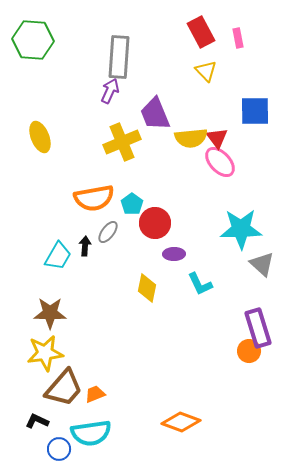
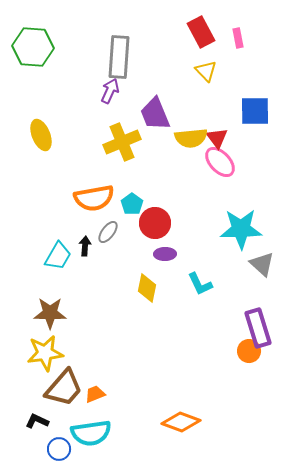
green hexagon: moved 7 px down
yellow ellipse: moved 1 px right, 2 px up
purple ellipse: moved 9 px left
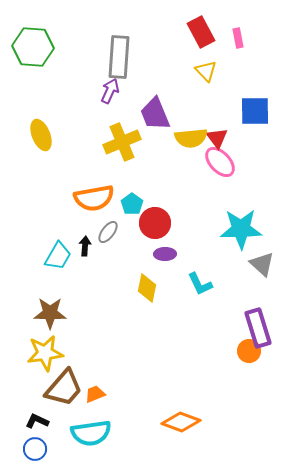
blue circle: moved 24 px left
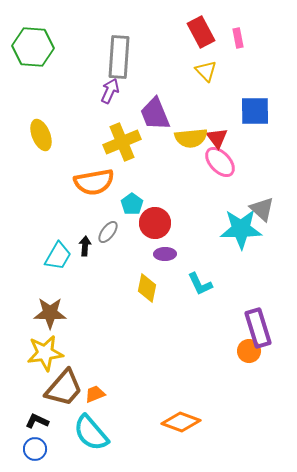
orange semicircle: moved 16 px up
gray triangle: moved 55 px up
cyan semicircle: rotated 57 degrees clockwise
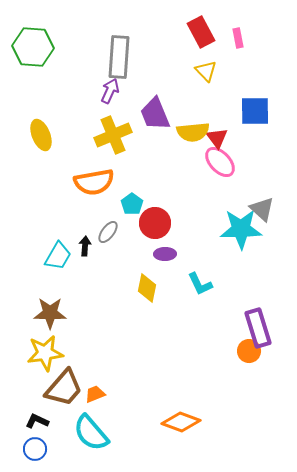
yellow semicircle: moved 2 px right, 6 px up
yellow cross: moved 9 px left, 7 px up
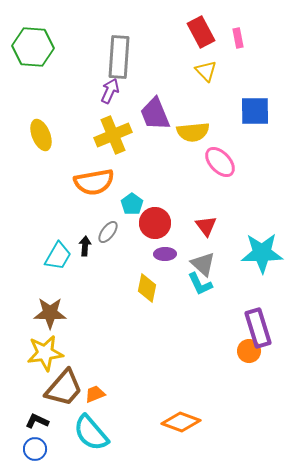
red triangle: moved 11 px left, 88 px down
gray triangle: moved 59 px left, 55 px down
cyan star: moved 21 px right, 24 px down
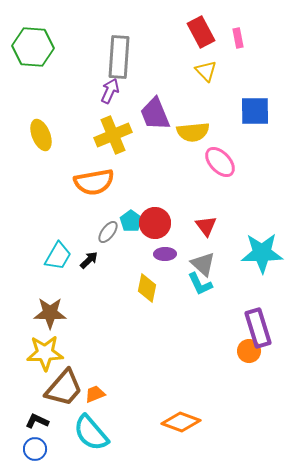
cyan pentagon: moved 1 px left, 17 px down
black arrow: moved 4 px right, 14 px down; rotated 42 degrees clockwise
yellow star: rotated 6 degrees clockwise
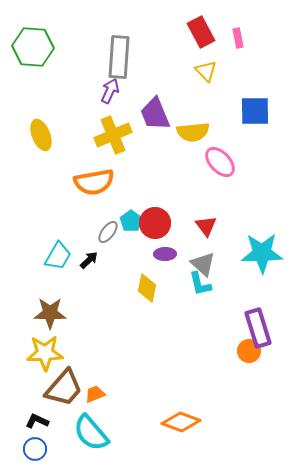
cyan L-shape: rotated 12 degrees clockwise
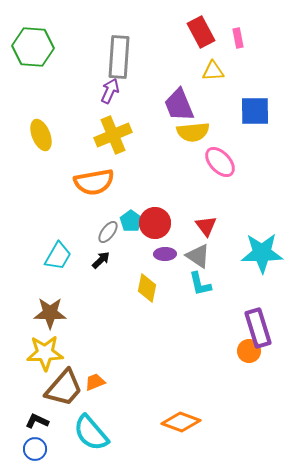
yellow triangle: moved 7 px right; rotated 50 degrees counterclockwise
purple trapezoid: moved 24 px right, 9 px up
black arrow: moved 12 px right
gray triangle: moved 5 px left, 8 px up; rotated 8 degrees counterclockwise
orange trapezoid: moved 12 px up
